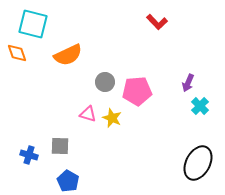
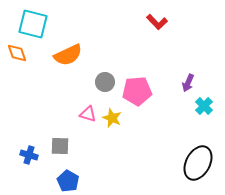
cyan cross: moved 4 px right
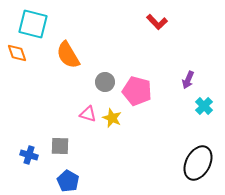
orange semicircle: rotated 84 degrees clockwise
purple arrow: moved 3 px up
pink pentagon: rotated 20 degrees clockwise
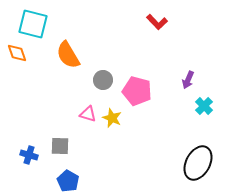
gray circle: moved 2 px left, 2 px up
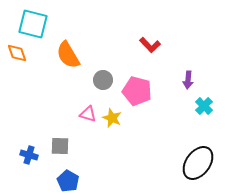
red L-shape: moved 7 px left, 23 px down
purple arrow: rotated 18 degrees counterclockwise
black ellipse: rotated 8 degrees clockwise
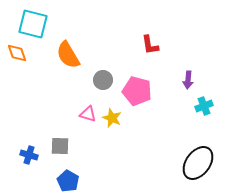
red L-shape: rotated 35 degrees clockwise
cyan cross: rotated 24 degrees clockwise
